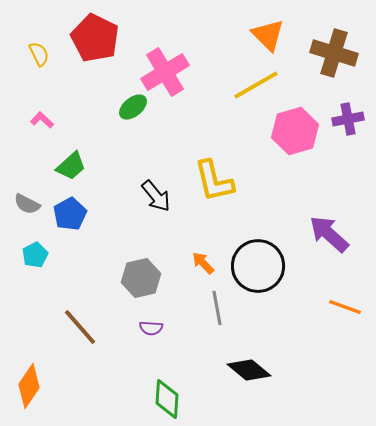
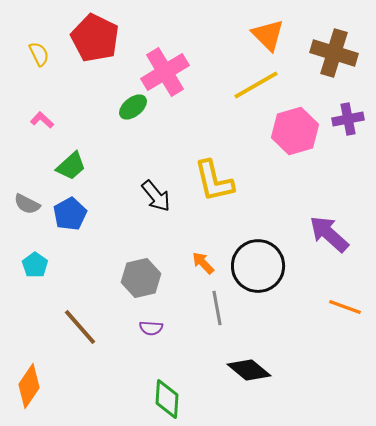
cyan pentagon: moved 10 px down; rotated 10 degrees counterclockwise
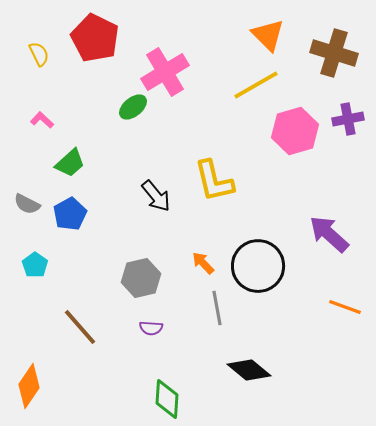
green trapezoid: moved 1 px left, 3 px up
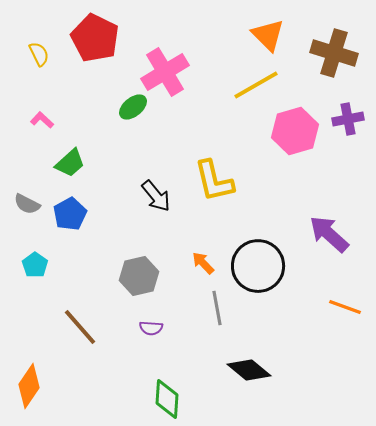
gray hexagon: moved 2 px left, 2 px up
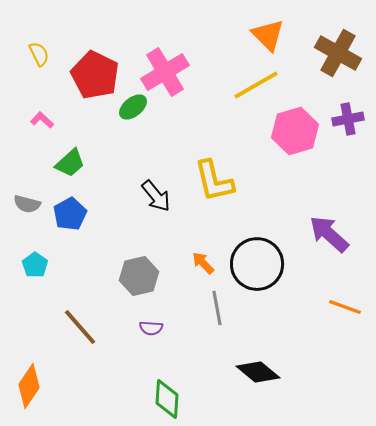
red pentagon: moved 37 px down
brown cross: moved 4 px right; rotated 12 degrees clockwise
gray semicircle: rotated 12 degrees counterclockwise
black circle: moved 1 px left, 2 px up
black diamond: moved 9 px right, 2 px down
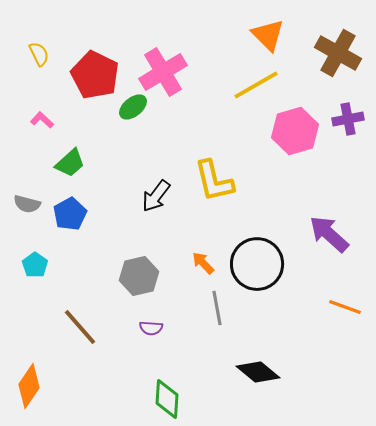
pink cross: moved 2 px left
black arrow: rotated 76 degrees clockwise
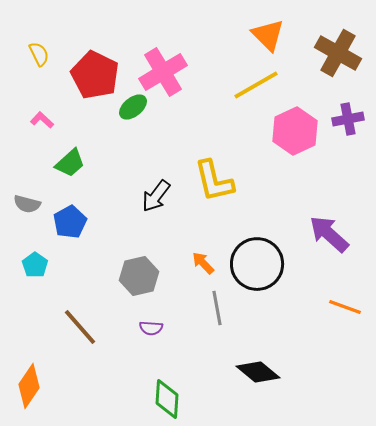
pink hexagon: rotated 9 degrees counterclockwise
blue pentagon: moved 8 px down
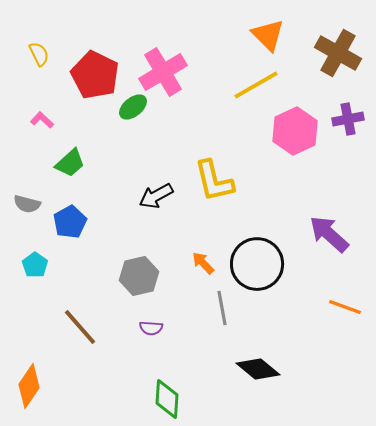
black arrow: rotated 24 degrees clockwise
gray line: moved 5 px right
black diamond: moved 3 px up
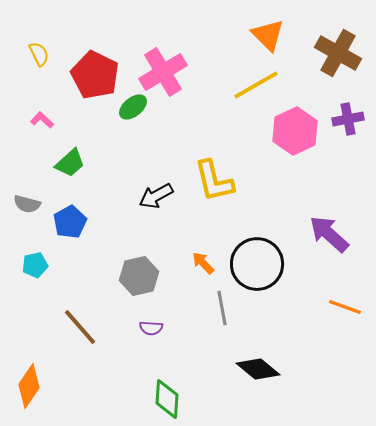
cyan pentagon: rotated 25 degrees clockwise
